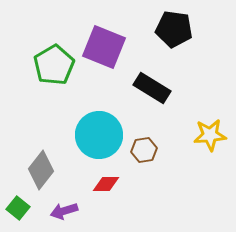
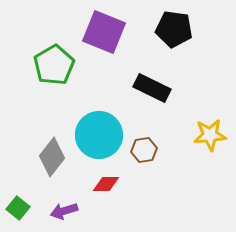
purple square: moved 15 px up
black rectangle: rotated 6 degrees counterclockwise
gray diamond: moved 11 px right, 13 px up
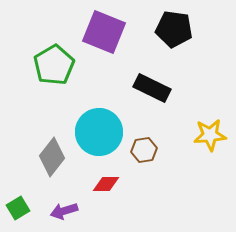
cyan circle: moved 3 px up
green square: rotated 20 degrees clockwise
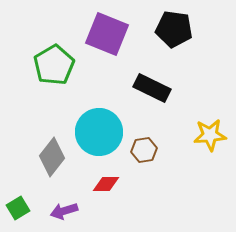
purple square: moved 3 px right, 2 px down
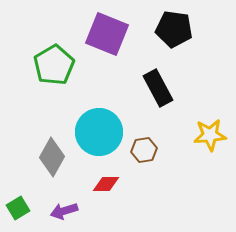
black rectangle: moved 6 px right; rotated 36 degrees clockwise
gray diamond: rotated 9 degrees counterclockwise
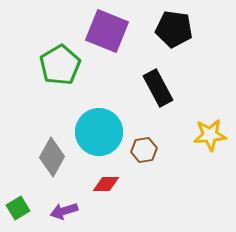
purple square: moved 3 px up
green pentagon: moved 6 px right
